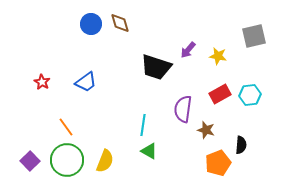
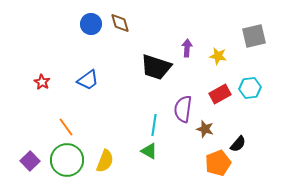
purple arrow: moved 1 px left, 2 px up; rotated 144 degrees clockwise
blue trapezoid: moved 2 px right, 2 px up
cyan hexagon: moved 7 px up
cyan line: moved 11 px right
brown star: moved 1 px left, 1 px up
black semicircle: moved 3 px left, 1 px up; rotated 36 degrees clockwise
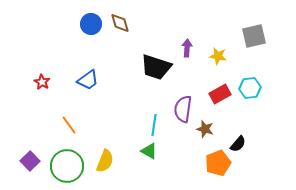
orange line: moved 3 px right, 2 px up
green circle: moved 6 px down
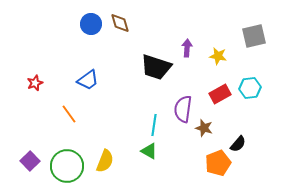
red star: moved 7 px left, 1 px down; rotated 21 degrees clockwise
orange line: moved 11 px up
brown star: moved 1 px left, 1 px up
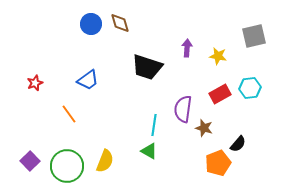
black trapezoid: moved 9 px left
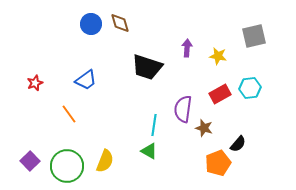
blue trapezoid: moved 2 px left
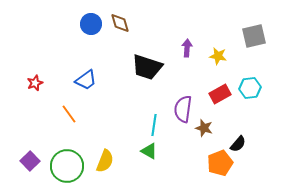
orange pentagon: moved 2 px right
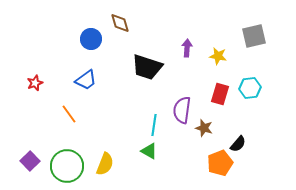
blue circle: moved 15 px down
red rectangle: rotated 45 degrees counterclockwise
purple semicircle: moved 1 px left, 1 px down
yellow semicircle: moved 3 px down
